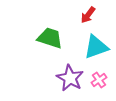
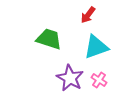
green trapezoid: moved 1 px left, 1 px down
pink cross: rotated 21 degrees counterclockwise
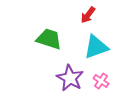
pink cross: moved 2 px right, 1 px down
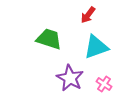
pink cross: moved 3 px right, 3 px down
